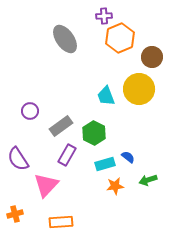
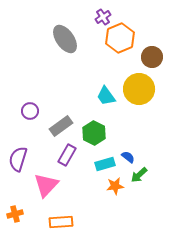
purple cross: moved 1 px left, 1 px down; rotated 28 degrees counterclockwise
cyan trapezoid: rotated 15 degrees counterclockwise
purple semicircle: rotated 50 degrees clockwise
green arrow: moved 9 px left, 5 px up; rotated 24 degrees counterclockwise
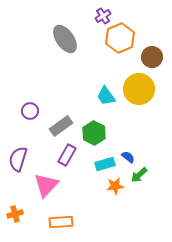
purple cross: moved 1 px up
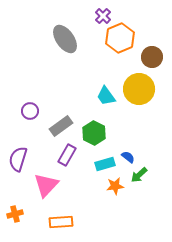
purple cross: rotated 14 degrees counterclockwise
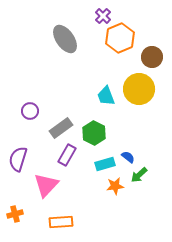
cyan trapezoid: rotated 15 degrees clockwise
gray rectangle: moved 2 px down
